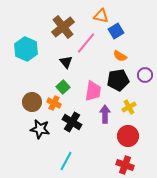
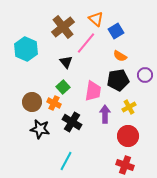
orange triangle: moved 5 px left, 3 px down; rotated 28 degrees clockwise
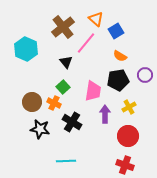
cyan line: rotated 60 degrees clockwise
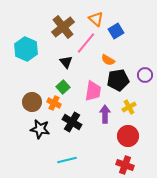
orange semicircle: moved 12 px left, 4 px down
cyan line: moved 1 px right, 1 px up; rotated 12 degrees counterclockwise
